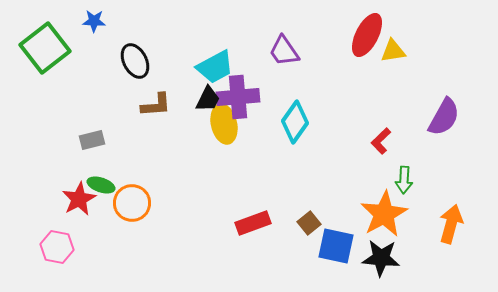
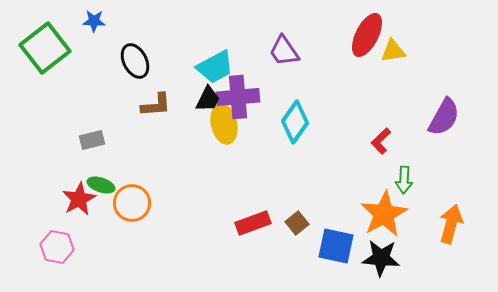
brown square: moved 12 px left
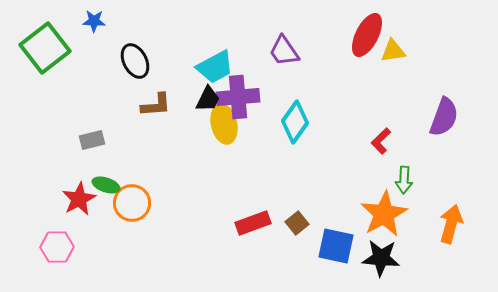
purple semicircle: rotated 9 degrees counterclockwise
green ellipse: moved 5 px right
pink hexagon: rotated 12 degrees counterclockwise
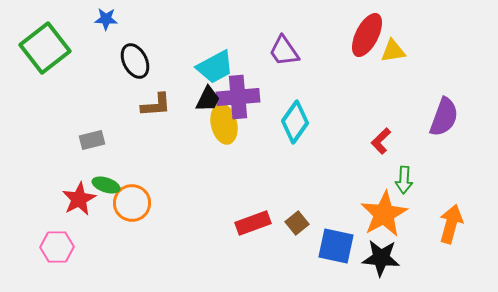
blue star: moved 12 px right, 2 px up
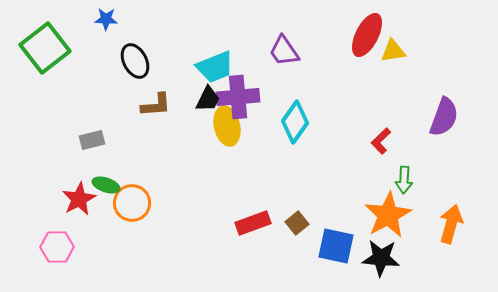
cyan trapezoid: rotated 6 degrees clockwise
yellow ellipse: moved 3 px right, 2 px down
orange star: moved 4 px right, 1 px down
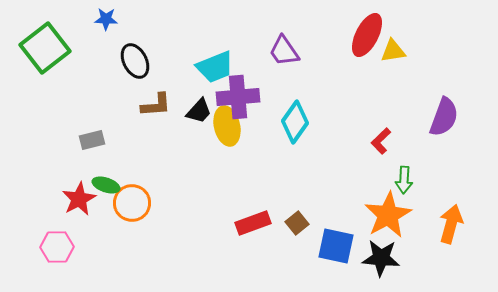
black trapezoid: moved 9 px left, 12 px down; rotated 16 degrees clockwise
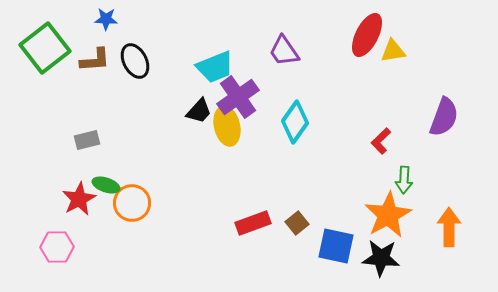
purple cross: rotated 30 degrees counterclockwise
brown L-shape: moved 61 px left, 45 px up
gray rectangle: moved 5 px left
orange arrow: moved 2 px left, 3 px down; rotated 15 degrees counterclockwise
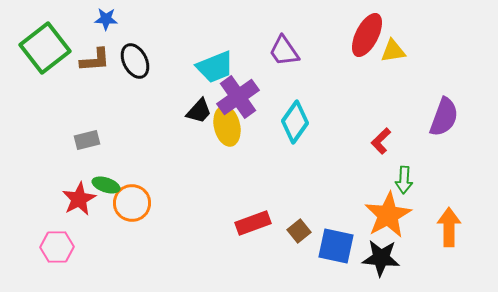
brown square: moved 2 px right, 8 px down
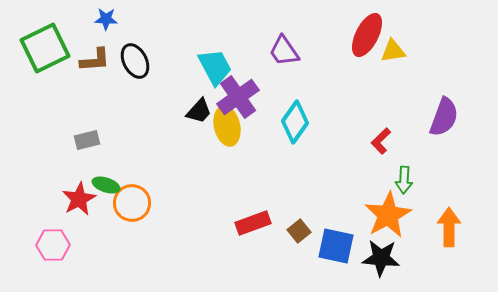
green square: rotated 12 degrees clockwise
cyan trapezoid: rotated 96 degrees counterclockwise
pink hexagon: moved 4 px left, 2 px up
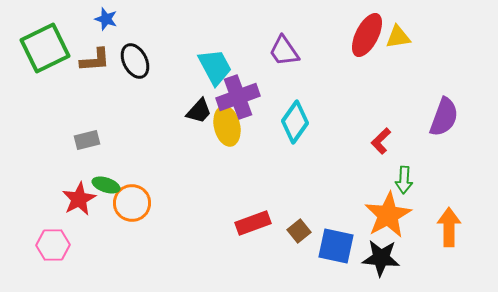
blue star: rotated 15 degrees clockwise
yellow triangle: moved 5 px right, 14 px up
purple cross: rotated 15 degrees clockwise
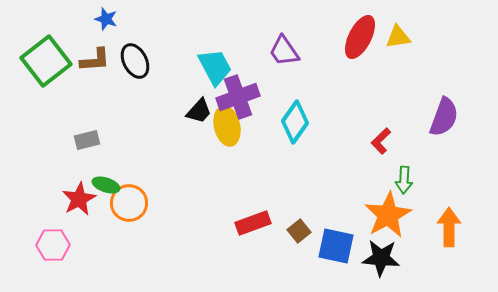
red ellipse: moved 7 px left, 2 px down
green square: moved 1 px right, 13 px down; rotated 12 degrees counterclockwise
orange circle: moved 3 px left
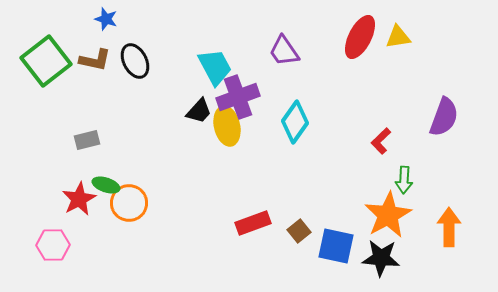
brown L-shape: rotated 16 degrees clockwise
